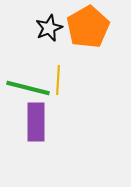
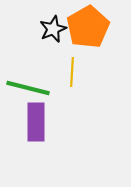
black star: moved 4 px right, 1 px down
yellow line: moved 14 px right, 8 px up
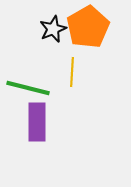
purple rectangle: moved 1 px right
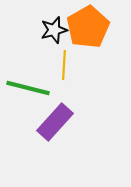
black star: moved 1 px right, 1 px down; rotated 8 degrees clockwise
yellow line: moved 8 px left, 7 px up
purple rectangle: moved 18 px right; rotated 42 degrees clockwise
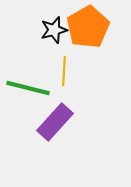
yellow line: moved 6 px down
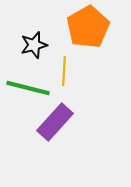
black star: moved 20 px left, 15 px down
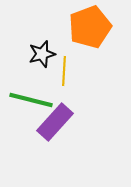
orange pentagon: moved 2 px right; rotated 9 degrees clockwise
black star: moved 8 px right, 9 px down
green line: moved 3 px right, 12 px down
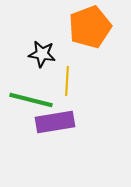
black star: rotated 24 degrees clockwise
yellow line: moved 3 px right, 10 px down
purple rectangle: rotated 39 degrees clockwise
